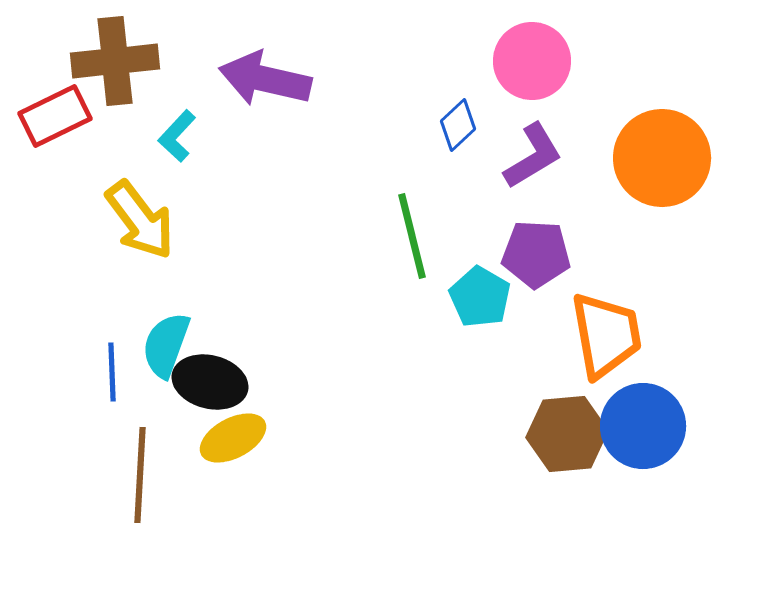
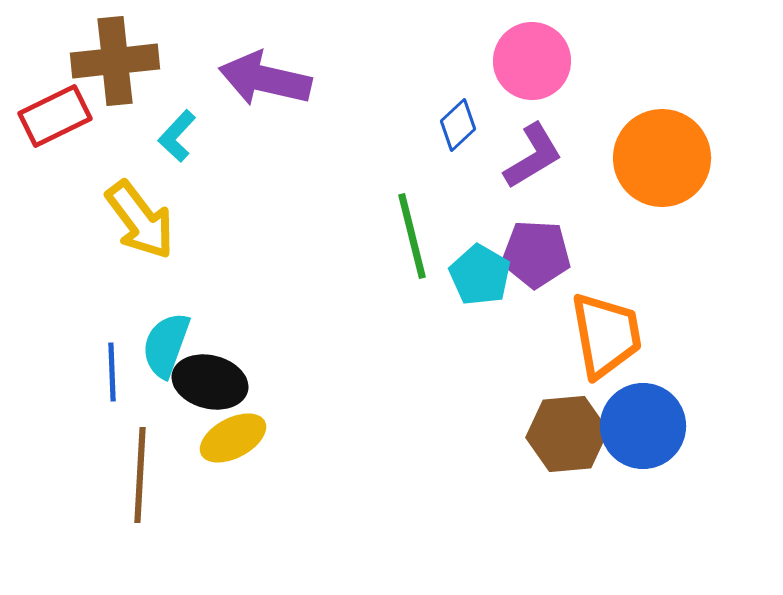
cyan pentagon: moved 22 px up
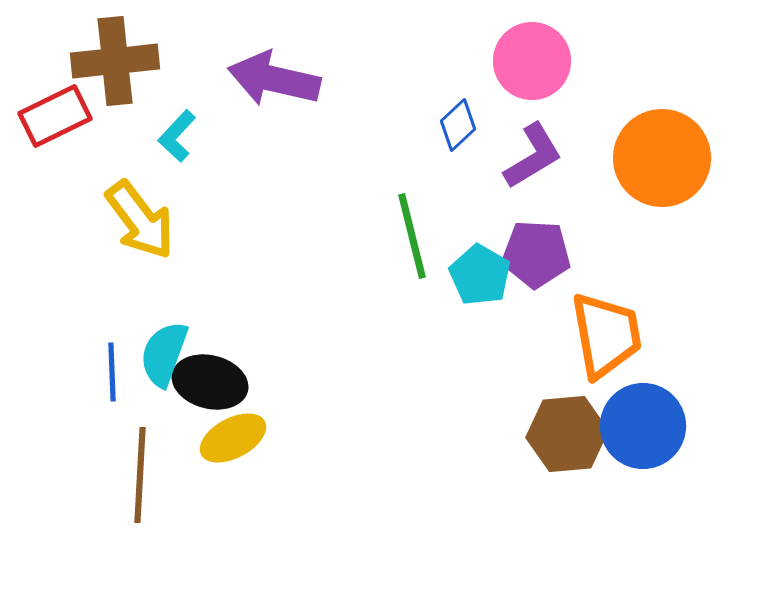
purple arrow: moved 9 px right
cyan semicircle: moved 2 px left, 9 px down
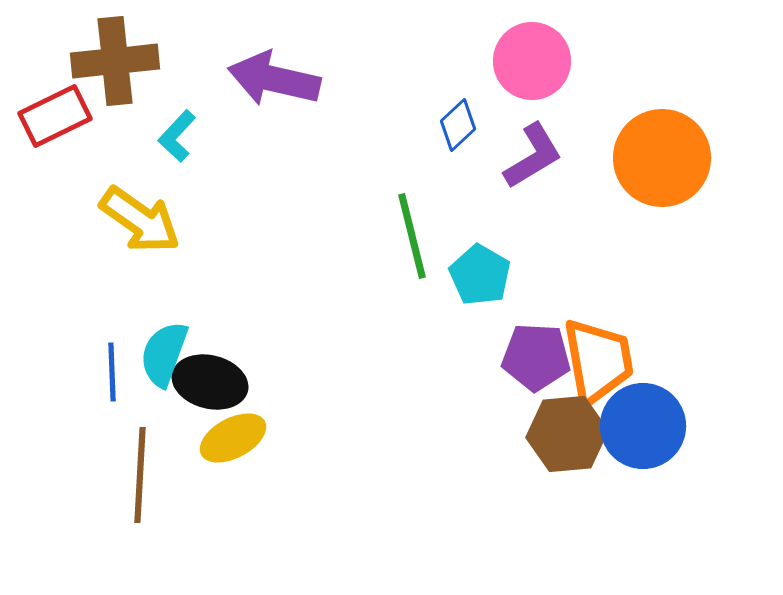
yellow arrow: rotated 18 degrees counterclockwise
purple pentagon: moved 103 px down
orange trapezoid: moved 8 px left, 26 px down
